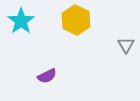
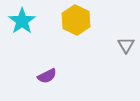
cyan star: moved 1 px right
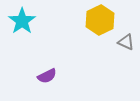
yellow hexagon: moved 24 px right; rotated 8 degrees clockwise
gray triangle: moved 3 px up; rotated 36 degrees counterclockwise
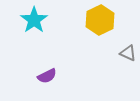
cyan star: moved 12 px right, 1 px up
gray triangle: moved 2 px right, 11 px down
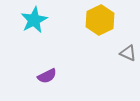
cyan star: rotated 8 degrees clockwise
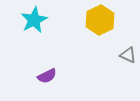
gray triangle: moved 2 px down
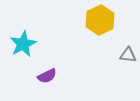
cyan star: moved 11 px left, 24 px down
gray triangle: rotated 18 degrees counterclockwise
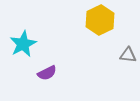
purple semicircle: moved 3 px up
